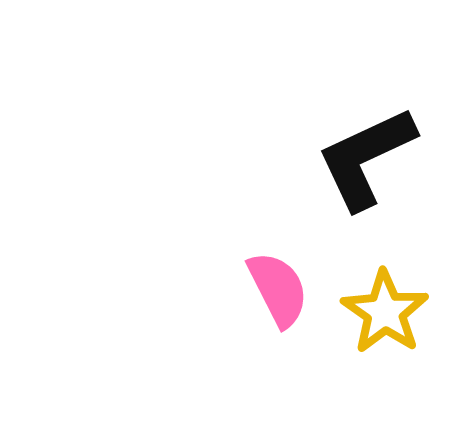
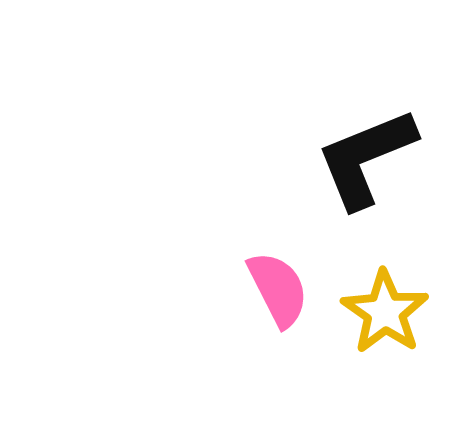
black L-shape: rotated 3 degrees clockwise
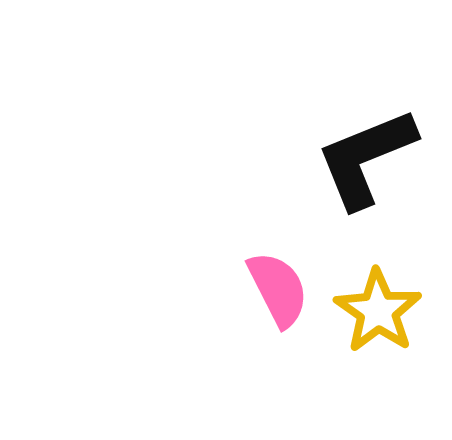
yellow star: moved 7 px left, 1 px up
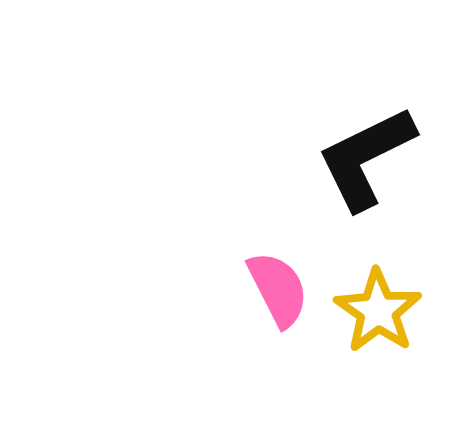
black L-shape: rotated 4 degrees counterclockwise
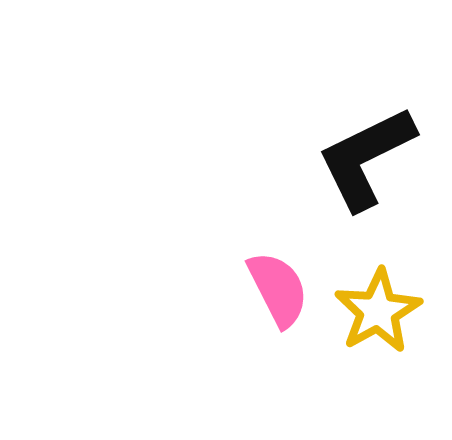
yellow star: rotated 8 degrees clockwise
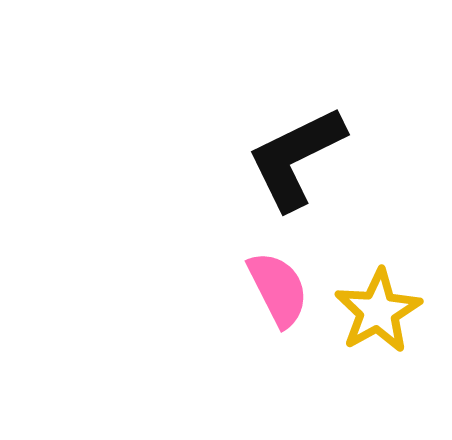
black L-shape: moved 70 px left
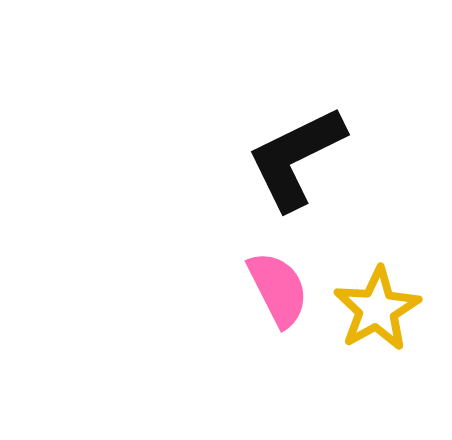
yellow star: moved 1 px left, 2 px up
